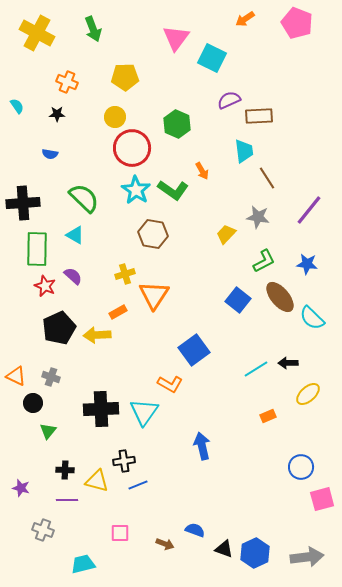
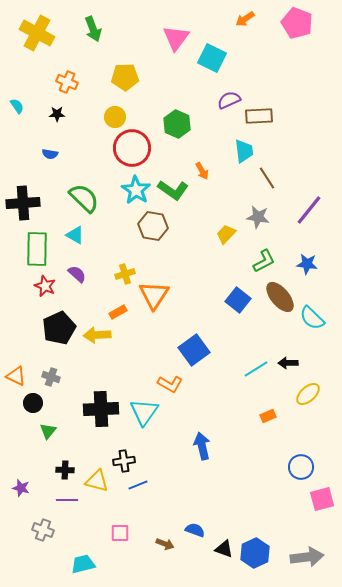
brown hexagon at (153, 234): moved 8 px up
purple semicircle at (73, 276): moved 4 px right, 2 px up
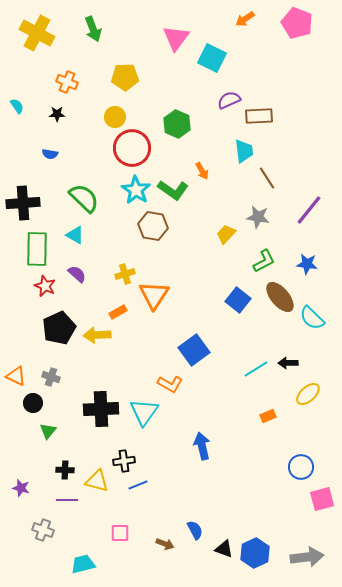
blue semicircle at (195, 530): rotated 42 degrees clockwise
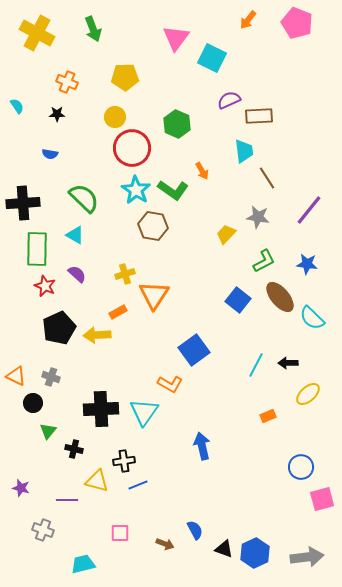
orange arrow at (245, 19): moved 3 px right, 1 px down; rotated 18 degrees counterclockwise
cyan line at (256, 369): moved 4 px up; rotated 30 degrees counterclockwise
black cross at (65, 470): moved 9 px right, 21 px up; rotated 12 degrees clockwise
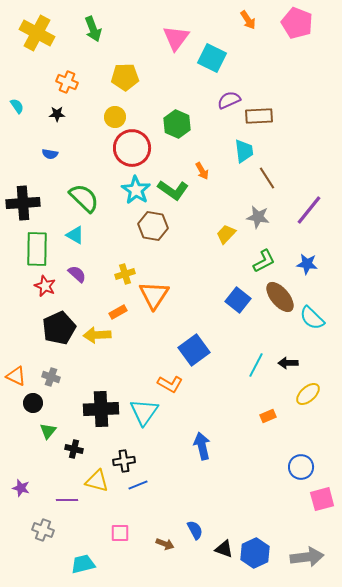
orange arrow at (248, 20): rotated 72 degrees counterclockwise
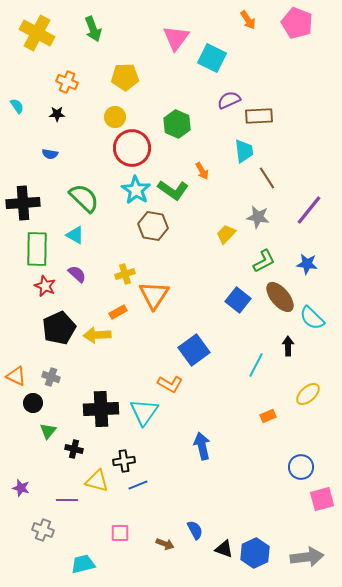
black arrow at (288, 363): moved 17 px up; rotated 90 degrees clockwise
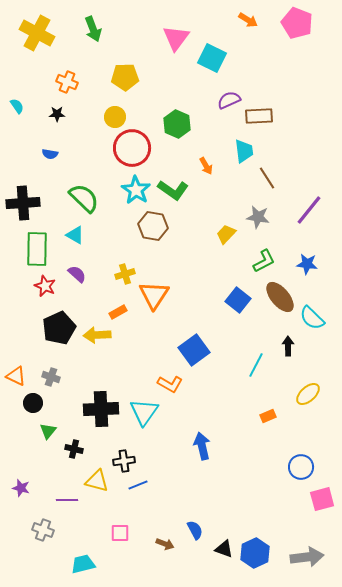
orange arrow at (248, 20): rotated 24 degrees counterclockwise
orange arrow at (202, 171): moved 4 px right, 5 px up
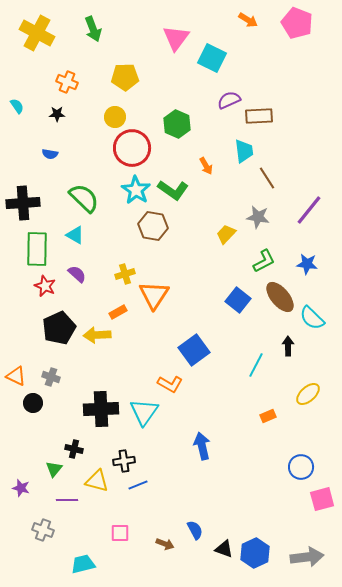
green triangle at (48, 431): moved 6 px right, 38 px down
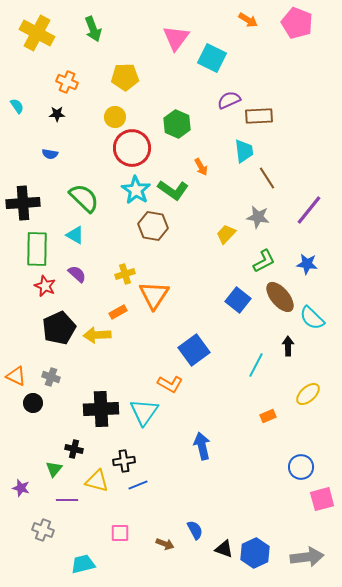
orange arrow at (206, 166): moved 5 px left, 1 px down
